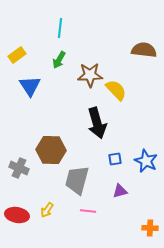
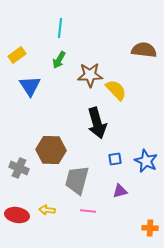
yellow arrow: rotated 63 degrees clockwise
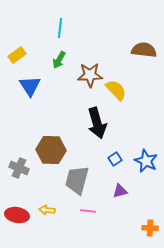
blue square: rotated 24 degrees counterclockwise
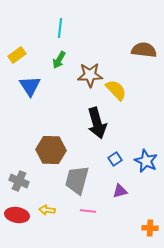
gray cross: moved 13 px down
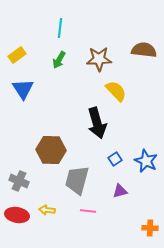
brown star: moved 9 px right, 16 px up
blue triangle: moved 7 px left, 3 px down
yellow semicircle: moved 1 px down
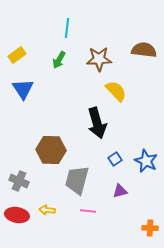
cyan line: moved 7 px right
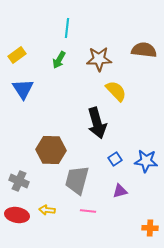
blue star: rotated 20 degrees counterclockwise
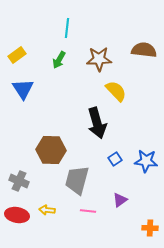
purple triangle: moved 9 px down; rotated 21 degrees counterclockwise
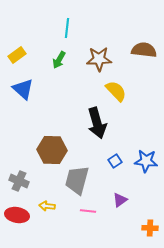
blue triangle: rotated 15 degrees counterclockwise
brown hexagon: moved 1 px right
blue square: moved 2 px down
yellow arrow: moved 4 px up
